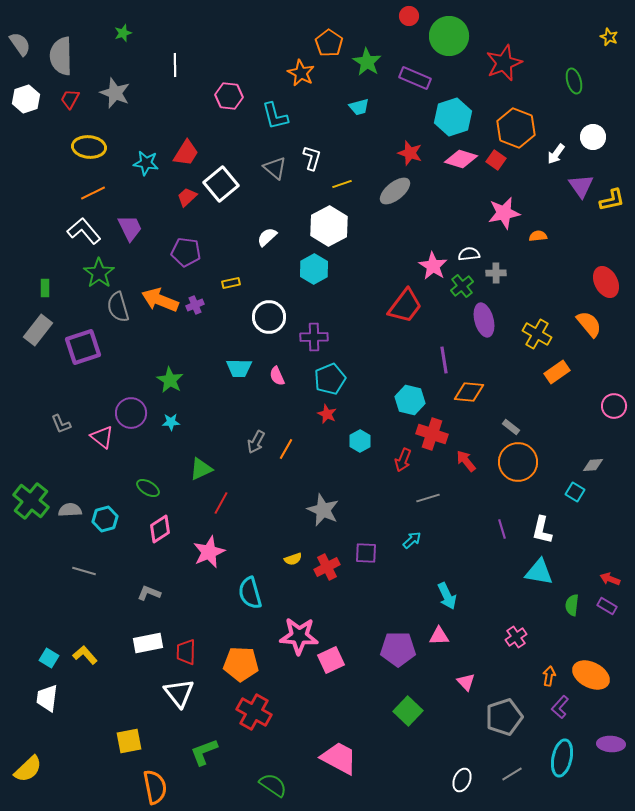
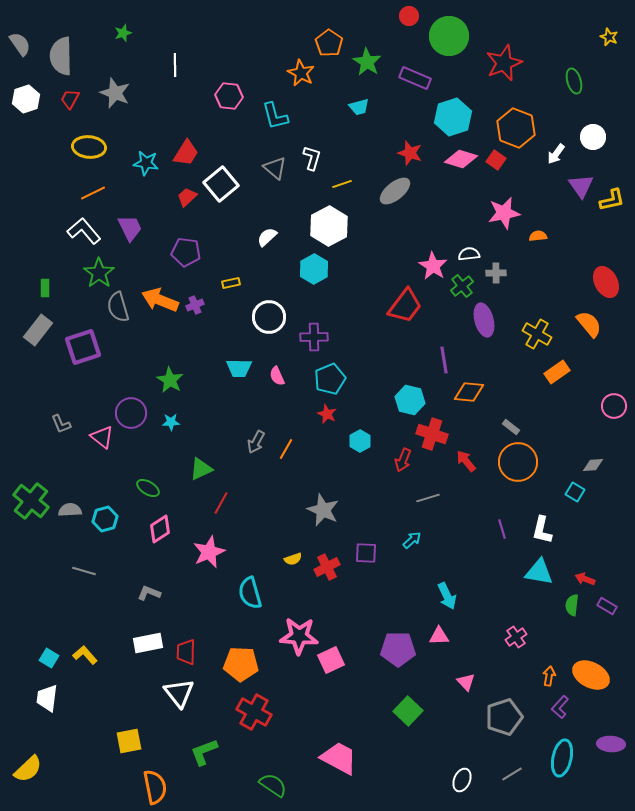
red arrow at (610, 579): moved 25 px left
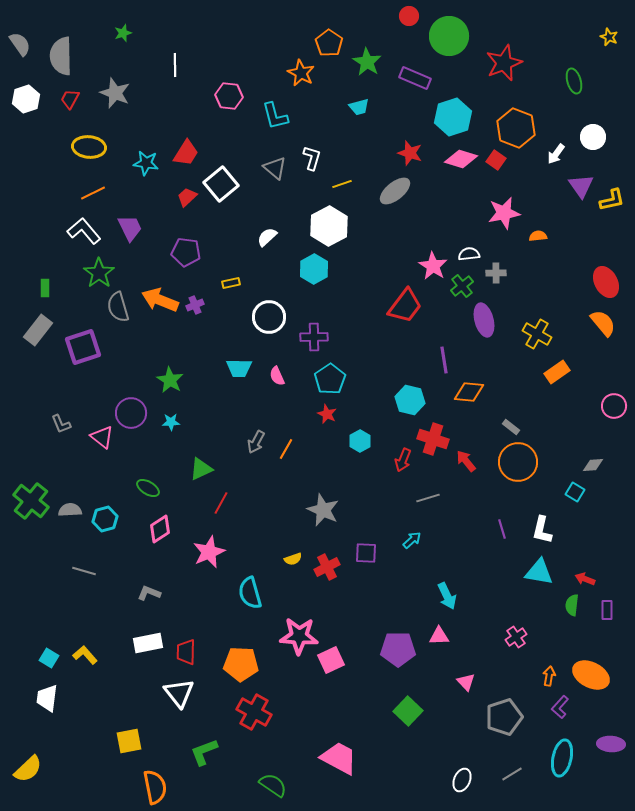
orange semicircle at (589, 324): moved 14 px right, 1 px up
cyan pentagon at (330, 379): rotated 12 degrees counterclockwise
red cross at (432, 434): moved 1 px right, 5 px down
purple rectangle at (607, 606): moved 4 px down; rotated 60 degrees clockwise
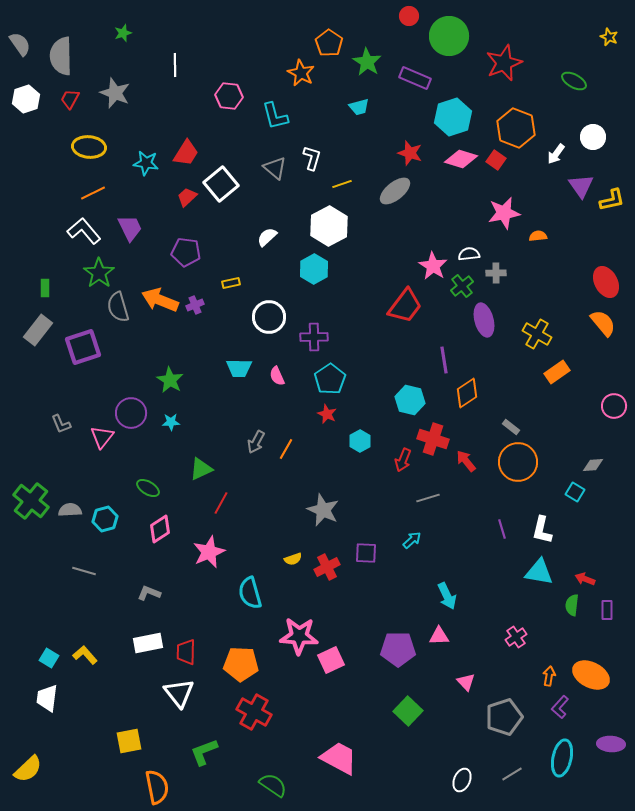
green ellipse at (574, 81): rotated 45 degrees counterclockwise
orange diamond at (469, 392): moved 2 px left, 1 px down; rotated 40 degrees counterclockwise
pink triangle at (102, 437): rotated 30 degrees clockwise
orange semicircle at (155, 787): moved 2 px right
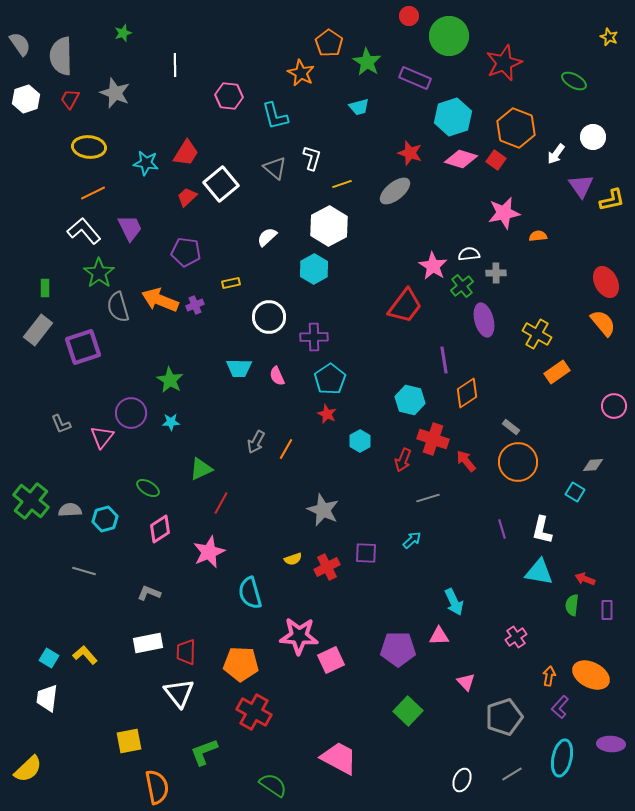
cyan arrow at (447, 596): moved 7 px right, 6 px down
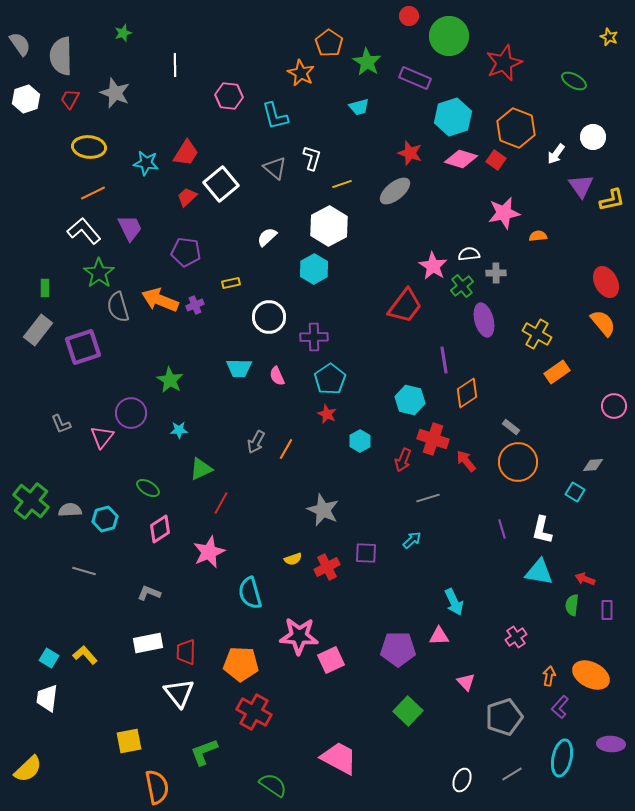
cyan star at (171, 422): moved 8 px right, 8 px down
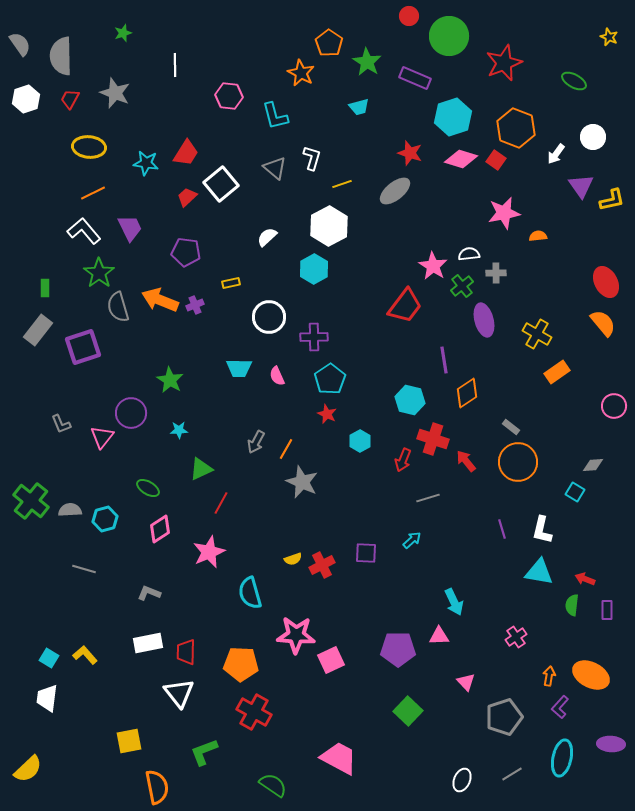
gray star at (323, 510): moved 21 px left, 28 px up
red cross at (327, 567): moved 5 px left, 2 px up
gray line at (84, 571): moved 2 px up
pink star at (299, 636): moved 3 px left, 1 px up
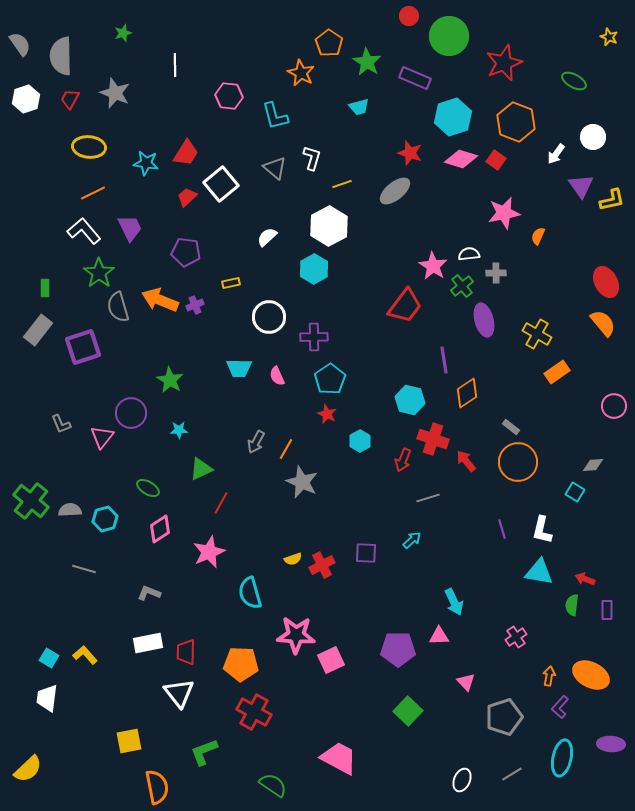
orange hexagon at (516, 128): moved 6 px up
orange semicircle at (538, 236): rotated 60 degrees counterclockwise
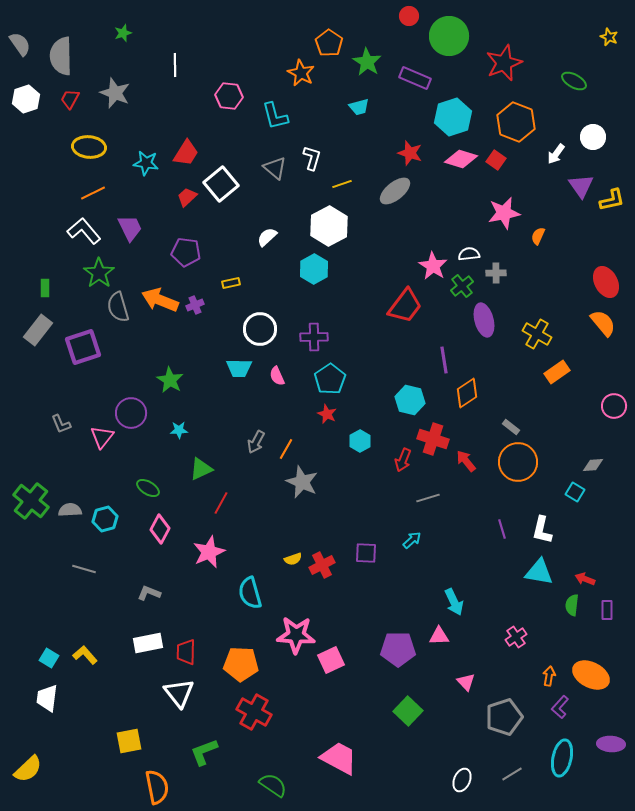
white circle at (269, 317): moved 9 px left, 12 px down
pink diamond at (160, 529): rotated 28 degrees counterclockwise
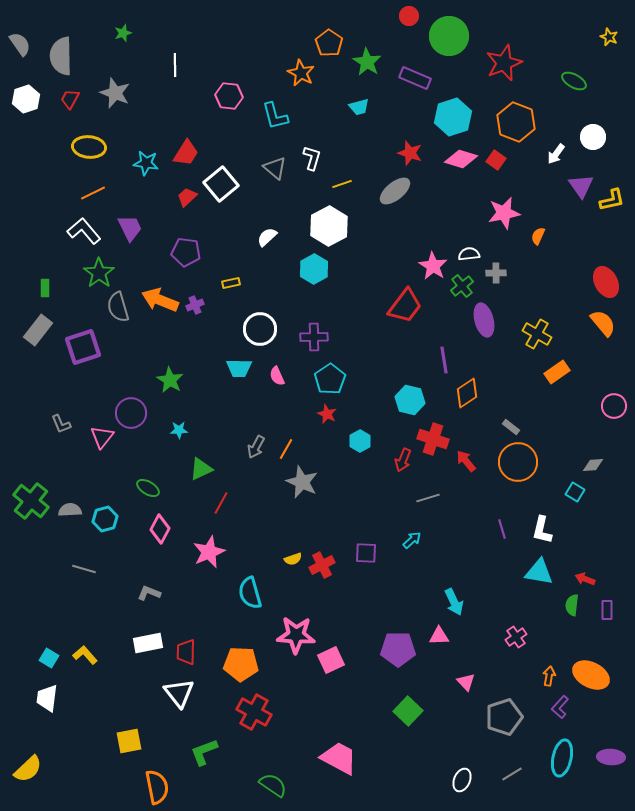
gray arrow at (256, 442): moved 5 px down
purple ellipse at (611, 744): moved 13 px down
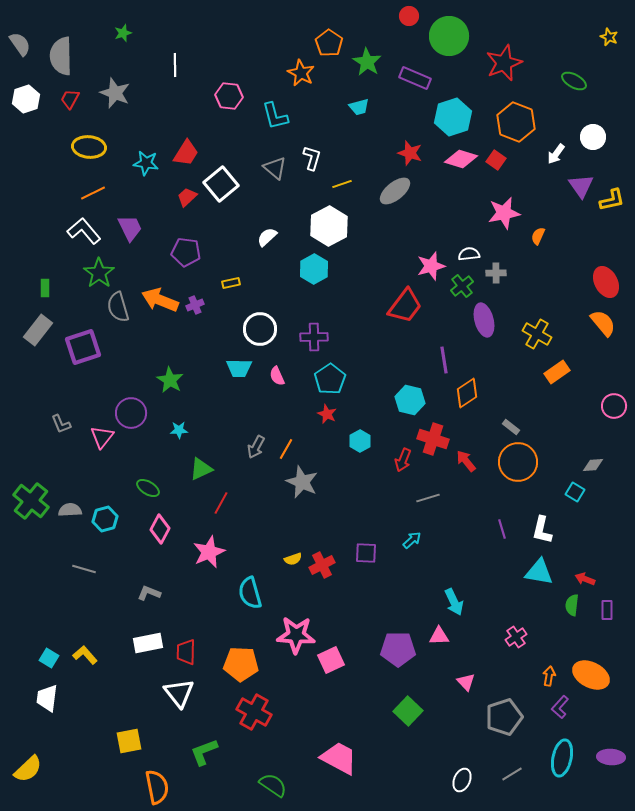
pink star at (433, 266): moved 2 px left; rotated 24 degrees clockwise
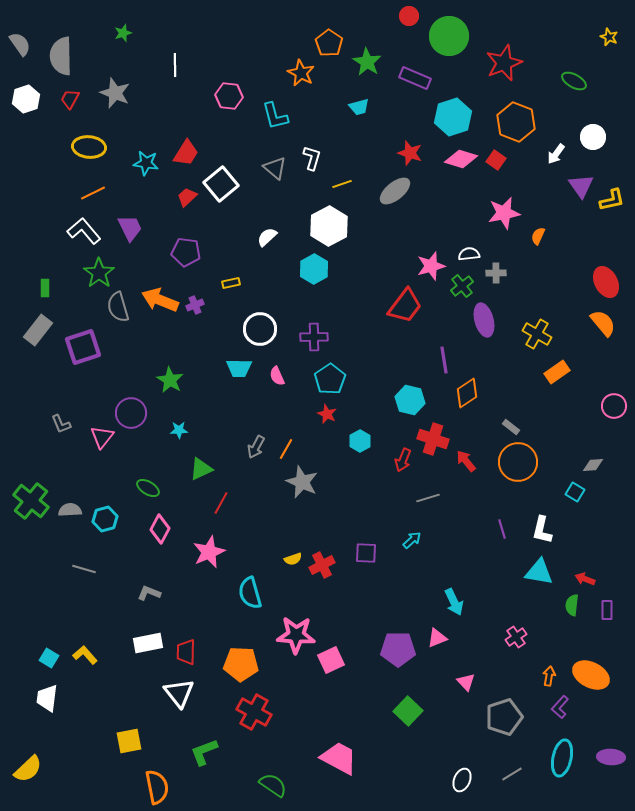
pink triangle at (439, 636): moved 2 px left, 2 px down; rotated 20 degrees counterclockwise
